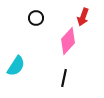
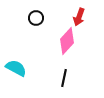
red arrow: moved 4 px left
pink diamond: moved 1 px left
cyan semicircle: moved 2 px down; rotated 95 degrees counterclockwise
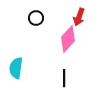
pink diamond: moved 1 px right, 2 px up
cyan semicircle: rotated 110 degrees counterclockwise
black line: rotated 12 degrees counterclockwise
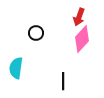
black circle: moved 15 px down
pink diamond: moved 14 px right
black line: moved 1 px left, 3 px down
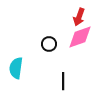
black circle: moved 13 px right, 11 px down
pink diamond: moved 2 px left, 2 px up; rotated 28 degrees clockwise
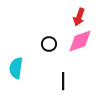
pink diamond: moved 4 px down
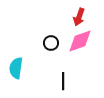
black circle: moved 2 px right, 1 px up
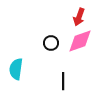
cyan semicircle: moved 1 px down
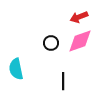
red arrow: rotated 48 degrees clockwise
cyan semicircle: rotated 20 degrees counterclockwise
